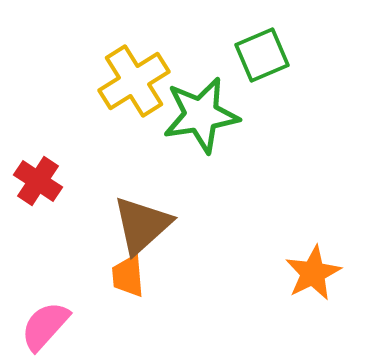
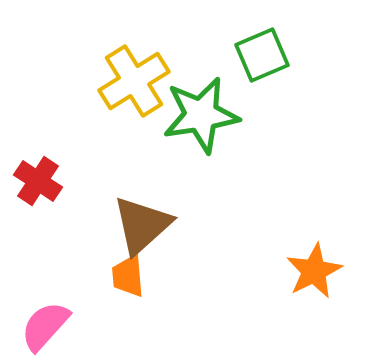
orange star: moved 1 px right, 2 px up
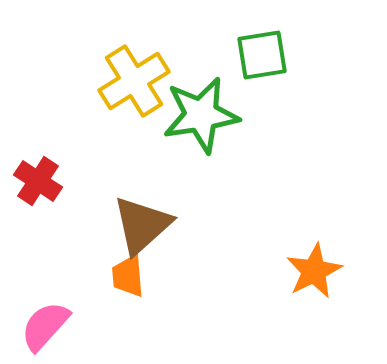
green square: rotated 14 degrees clockwise
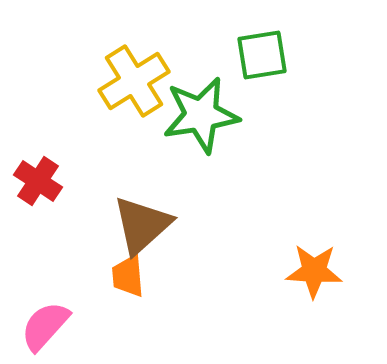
orange star: rotated 30 degrees clockwise
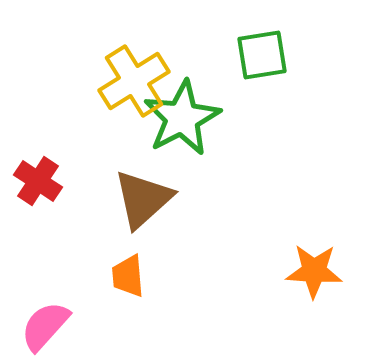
green star: moved 19 px left, 3 px down; rotated 18 degrees counterclockwise
brown triangle: moved 1 px right, 26 px up
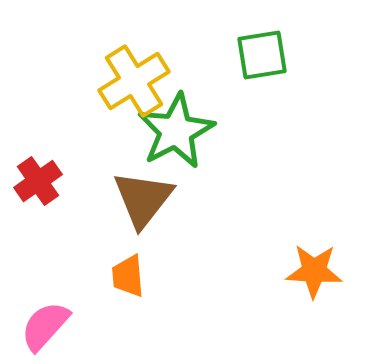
green star: moved 6 px left, 13 px down
red cross: rotated 21 degrees clockwise
brown triangle: rotated 10 degrees counterclockwise
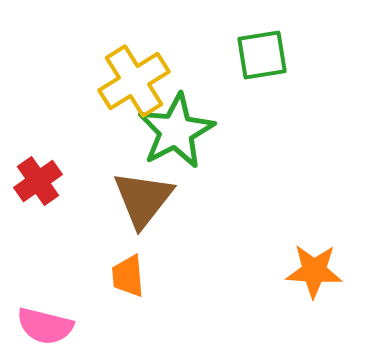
pink semicircle: rotated 118 degrees counterclockwise
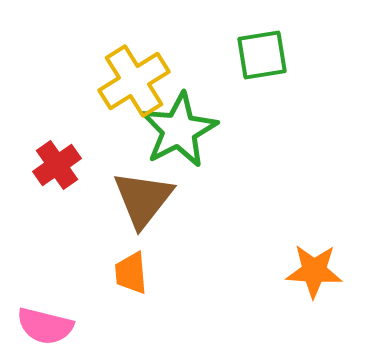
green star: moved 3 px right, 1 px up
red cross: moved 19 px right, 16 px up
orange trapezoid: moved 3 px right, 3 px up
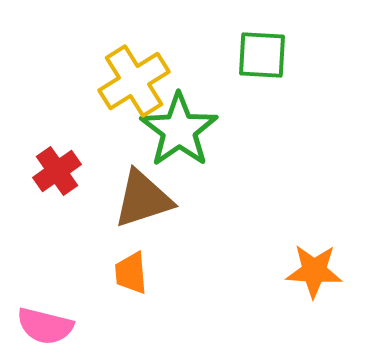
green square: rotated 12 degrees clockwise
green star: rotated 8 degrees counterclockwise
red cross: moved 6 px down
brown triangle: rotated 34 degrees clockwise
